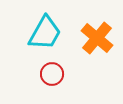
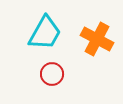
orange cross: moved 1 px down; rotated 12 degrees counterclockwise
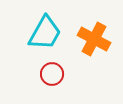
orange cross: moved 3 px left
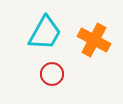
orange cross: moved 1 px down
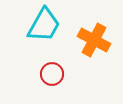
cyan trapezoid: moved 1 px left, 8 px up
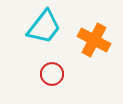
cyan trapezoid: moved 2 px down; rotated 9 degrees clockwise
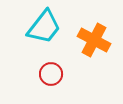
red circle: moved 1 px left
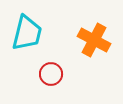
cyan trapezoid: moved 17 px left, 6 px down; rotated 24 degrees counterclockwise
